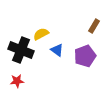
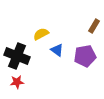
black cross: moved 4 px left, 6 px down
purple pentagon: rotated 10 degrees clockwise
red star: moved 1 px down
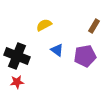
yellow semicircle: moved 3 px right, 9 px up
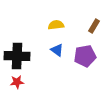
yellow semicircle: moved 12 px right; rotated 21 degrees clockwise
black cross: rotated 20 degrees counterclockwise
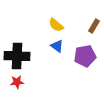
yellow semicircle: rotated 133 degrees counterclockwise
blue triangle: moved 4 px up
